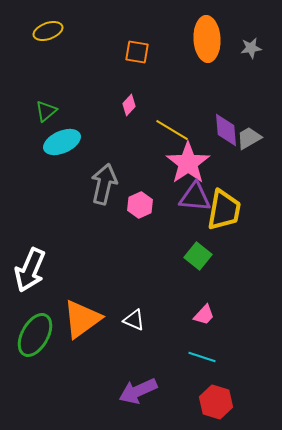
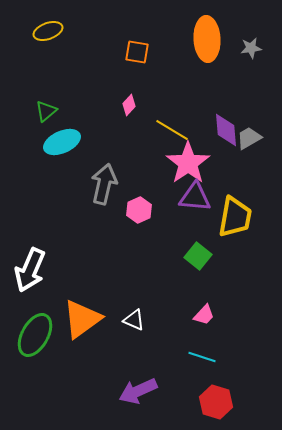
pink hexagon: moved 1 px left, 5 px down
yellow trapezoid: moved 11 px right, 7 px down
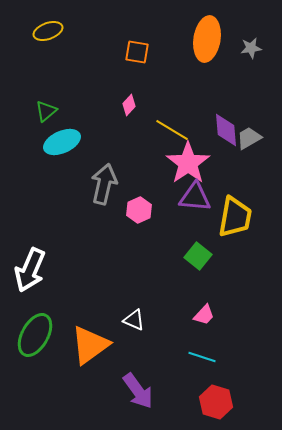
orange ellipse: rotated 12 degrees clockwise
orange triangle: moved 8 px right, 26 px down
purple arrow: rotated 102 degrees counterclockwise
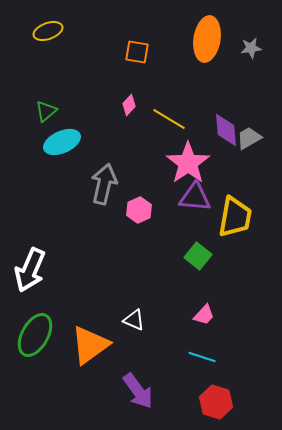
yellow line: moved 3 px left, 11 px up
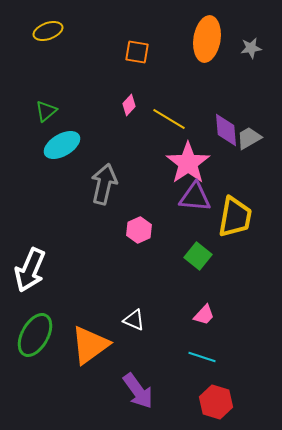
cyan ellipse: moved 3 px down; rotated 6 degrees counterclockwise
pink hexagon: moved 20 px down
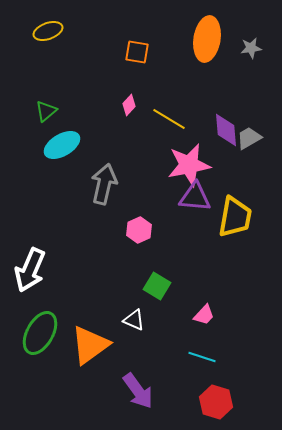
pink star: moved 1 px right, 2 px down; rotated 24 degrees clockwise
green square: moved 41 px left, 30 px down; rotated 8 degrees counterclockwise
green ellipse: moved 5 px right, 2 px up
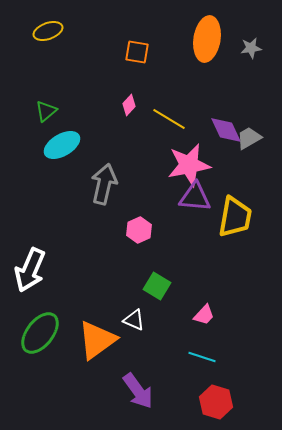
purple diamond: rotated 20 degrees counterclockwise
green ellipse: rotated 9 degrees clockwise
orange triangle: moved 7 px right, 5 px up
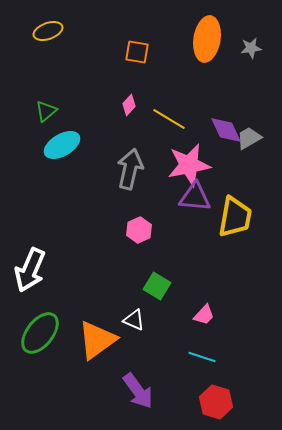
gray arrow: moved 26 px right, 15 px up
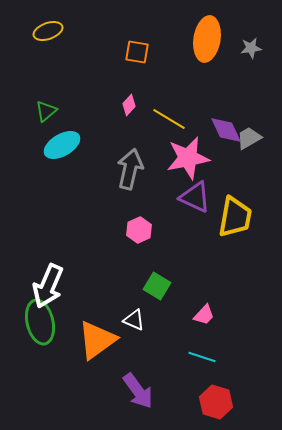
pink star: moved 1 px left, 7 px up
purple triangle: rotated 20 degrees clockwise
white arrow: moved 18 px right, 16 px down
green ellipse: moved 11 px up; rotated 51 degrees counterclockwise
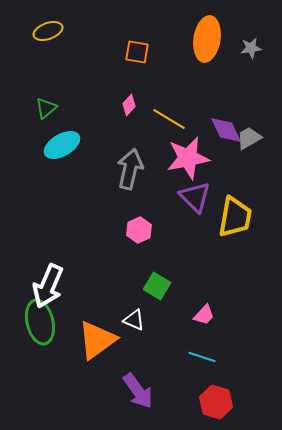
green triangle: moved 3 px up
purple triangle: rotated 20 degrees clockwise
